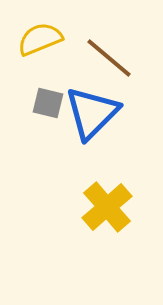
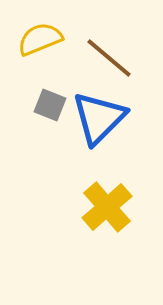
gray square: moved 2 px right, 2 px down; rotated 8 degrees clockwise
blue triangle: moved 7 px right, 5 px down
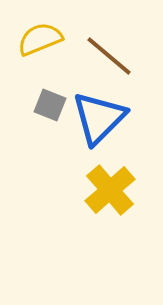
brown line: moved 2 px up
yellow cross: moved 3 px right, 17 px up
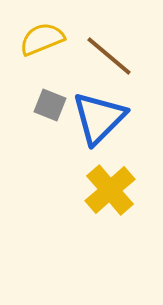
yellow semicircle: moved 2 px right
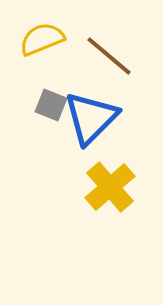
gray square: moved 1 px right
blue triangle: moved 8 px left
yellow cross: moved 3 px up
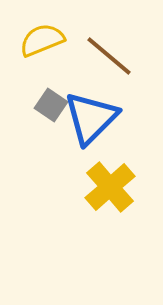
yellow semicircle: moved 1 px down
gray square: rotated 12 degrees clockwise
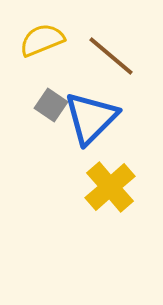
brown line: moved 2 px right
